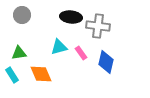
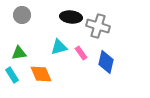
gray cross: rotated 10 degrees clockwise
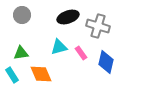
black ellipse: moved 3 px left; rotated 25 degrees counterclockwise
green triangle: moved 2 px right
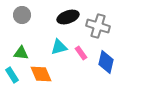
green triangle: rotated 14 degrees clockwise
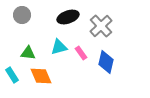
gray cross: moved 3 px right; rotated 30 degrees clockwise
green triangle: moved 7 px right
orange diamond: moved 2 px down
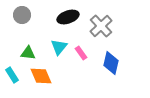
cyan triangle: rotated 36 degrees counterclockwise
blue diamond: moved 5 px right, 1 px down
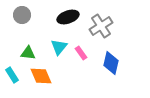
gray cross: rotated 10 degrees clockwise
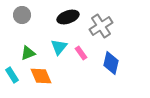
green triangle: rotated 28 degrees counterclockwise
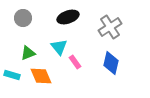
gray circle: moved 1 px right, 3 px down
gray cross: moved 9 px right, 1 px down
cyan triangle: rotated 18 degrees counterclockwise
pink rectangle: moved 6 px left, 9 px down
cyan rectangle: rotated 42 degrees counterclockwise
